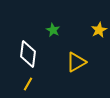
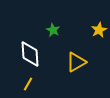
white diamond: moved 2 px right; rotated 12 degrees counterclockwise
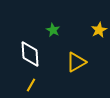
yellow line: moved 3 px right, 1 px down
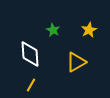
yellow star: moved 10 px left
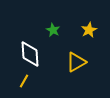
yellow line: moved 7 px left, 4 px up
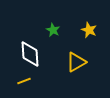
yellow star: rotated 21 degrees counterclockwise
yellow line: rotated 40 degrees clockwise
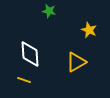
green star: moved 4 px left, 19 px up; rotated 16 degrees counterclockwise
yellow line: moved 1 px up; rotated 40 degrees clockwise
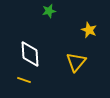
green star: rotated 24 degrees counterclockwise
yellow triangle: rotated 20 degrees counterclockwise
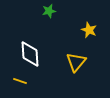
yellow line: moved 4 px left, 1 px down
